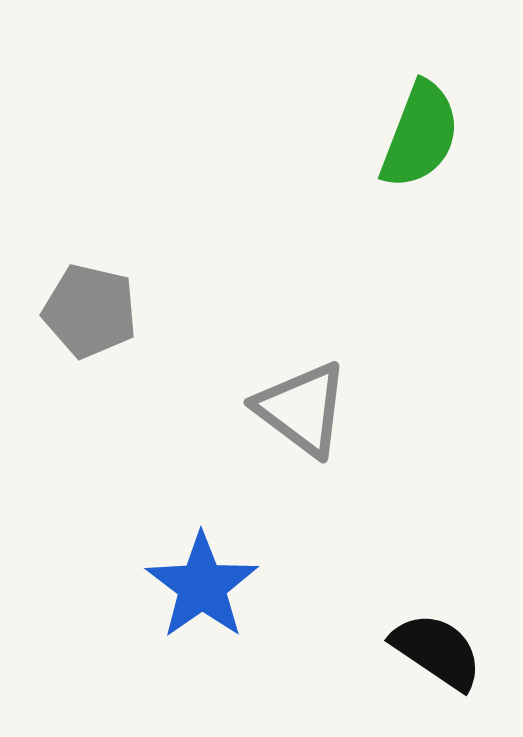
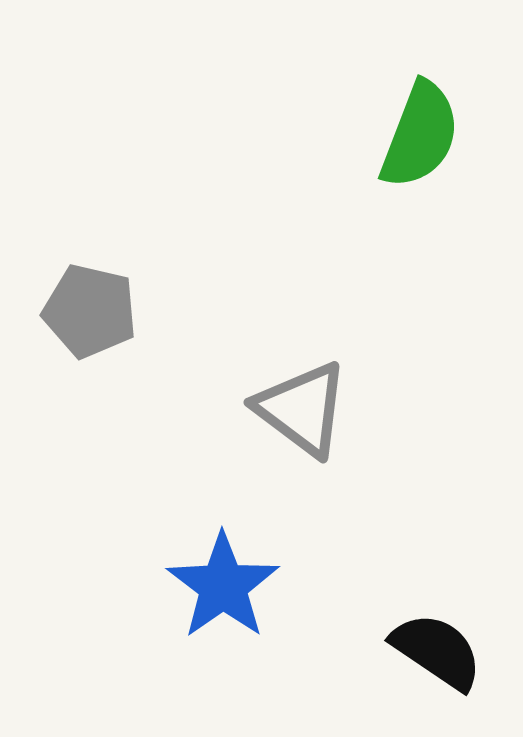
blue star: moved 21 px right
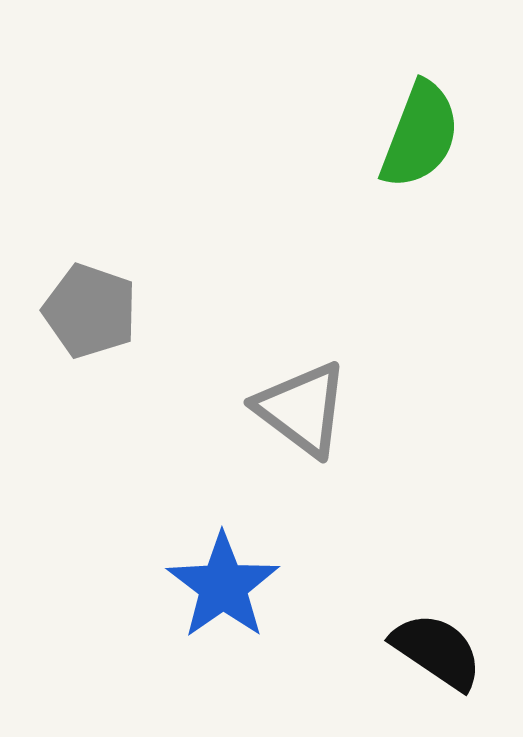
gray pentagon: rotated 6 degrees clockwise
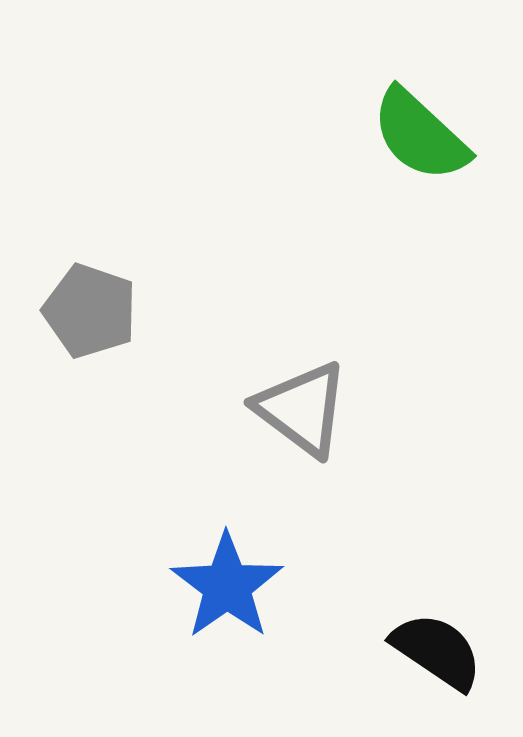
green semicircle: rotated 112 degrees clockwise
blue star: moved 4 px right
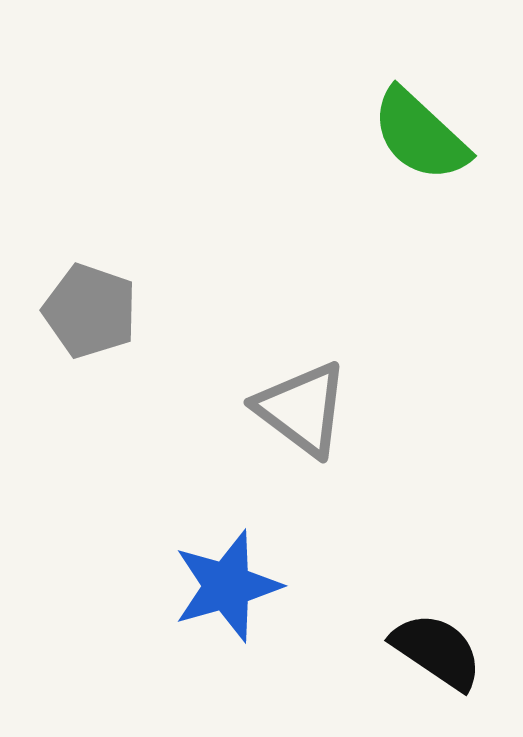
blue star: rotated 19 degrees clockwise
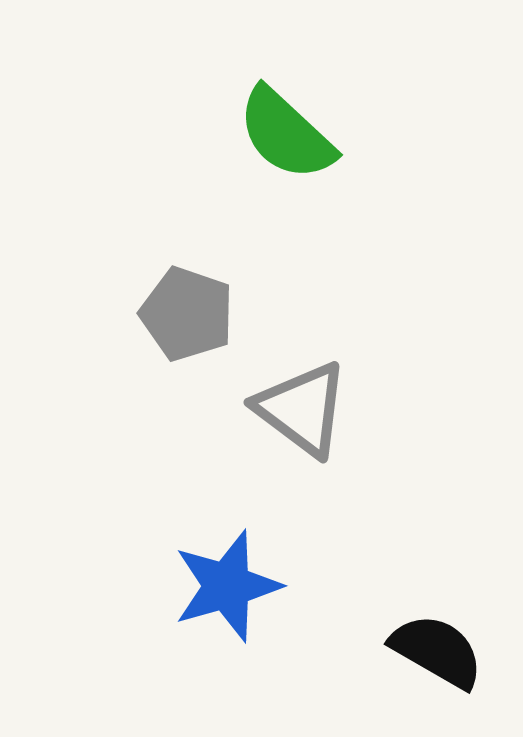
green semicircle: moved 134 px left, 1 px up
gray pentagon: moved 97 px right, 3 px down
black semicircle: rotated 4 degrees counterclockwise
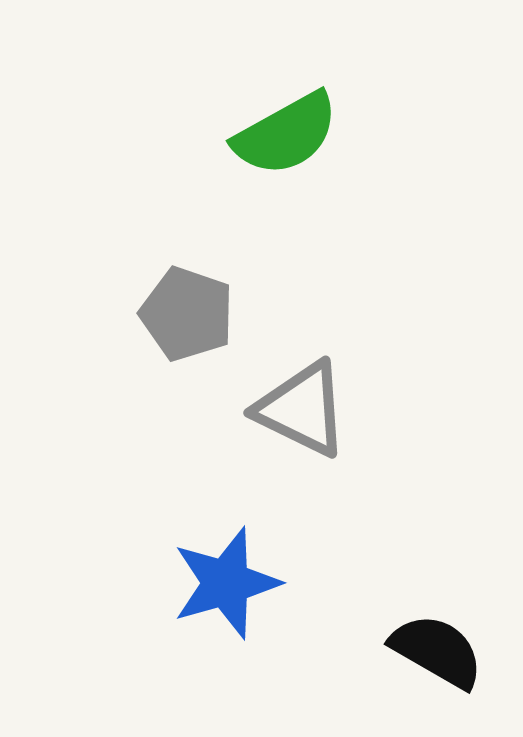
green semicircle: rotated 72 degrees counterclockwise
gray triangle: rotated 11 degrees counterclockwise
blue star: moved 1 px left, 3 px up
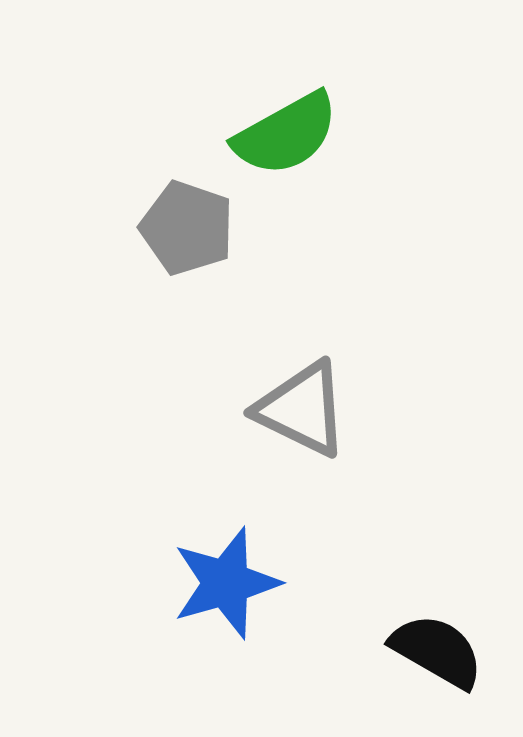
gray pentagon: moved 86 px up
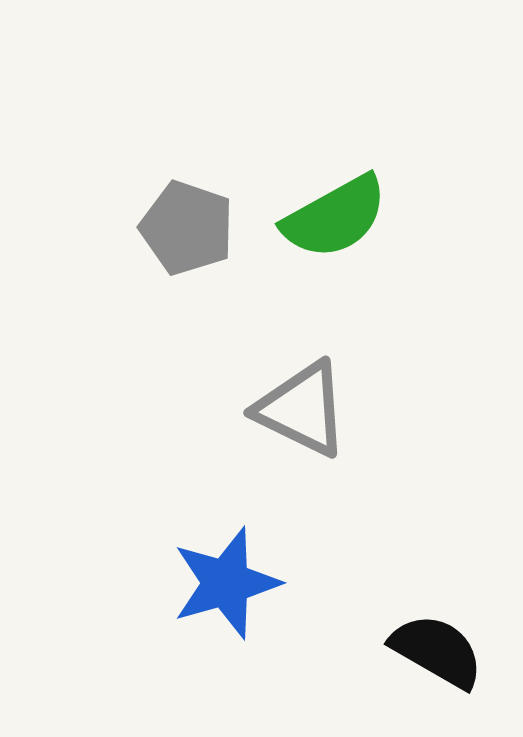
green semicircle: moved 49 px right, 83 px down
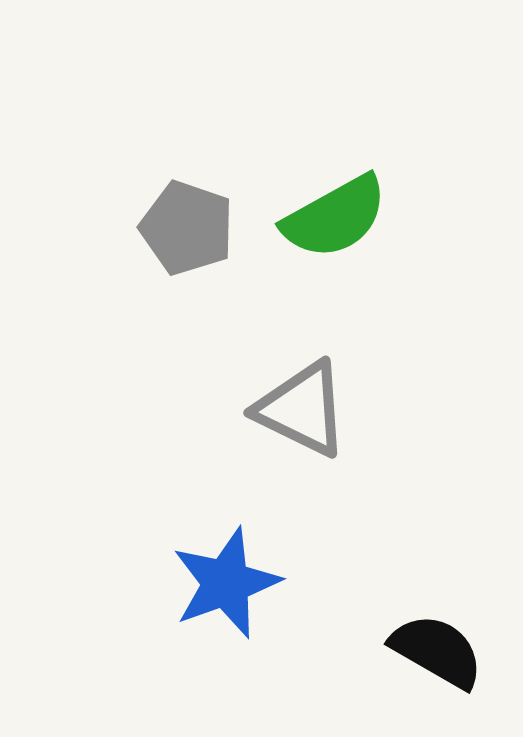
blue star: rotated 4 degrees counterclockwise
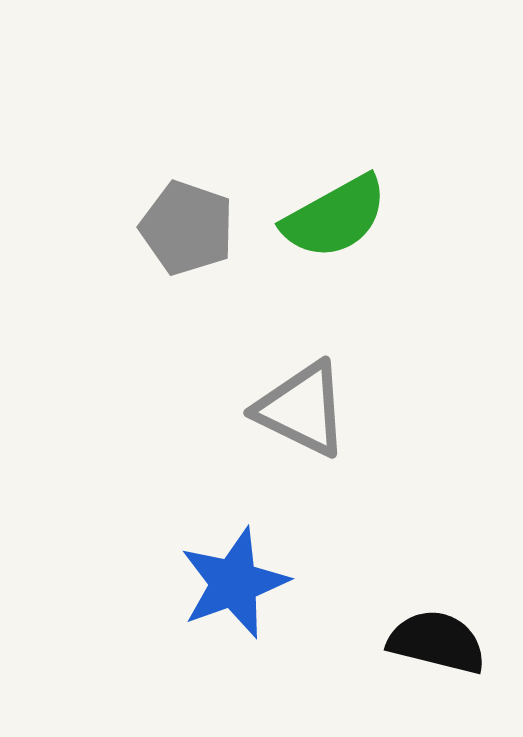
blue star: moved 8 px right
black semicircle: moved 9 px up; rotated 16 degrees counterclockwise
